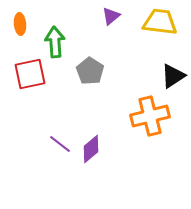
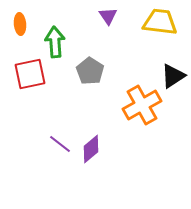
purple triangle: moved 3 px left; rotated 24 degrees counterclockwise
orange cross: moved 8 px left, 11 px up; rotated 15 degrees counterclockwise
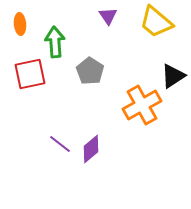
yellow trapezoid: moved 4 px left; rotated 147 degrees counterclockwise
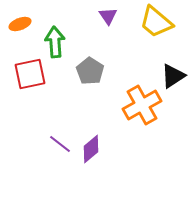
orange ellipse: rotated 75 degrees clockwise
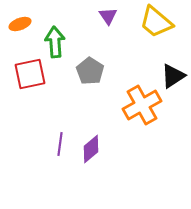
purple line: rotated 60 degrees clockwise
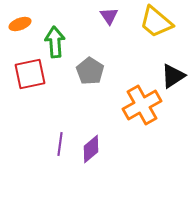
purple triangle: moved 1 px right
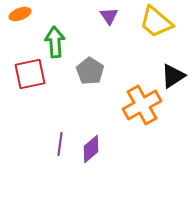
orange ellipse: moved 10 px up
